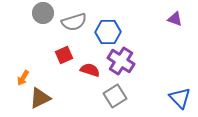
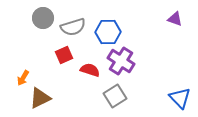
gray circle: moved 5 px down
gray semicircle: moved 1 px left, 5 px down
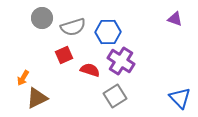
gray circle: moved 1 px left
brown triangle: moved 3 px left
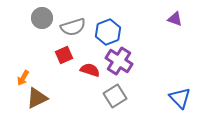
blue hexagon: rotated 20 degrees counterclockwise
purple cross: moved 2 px left
